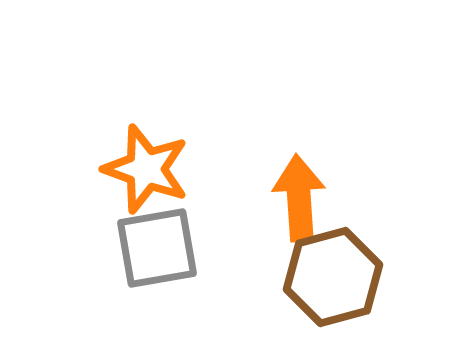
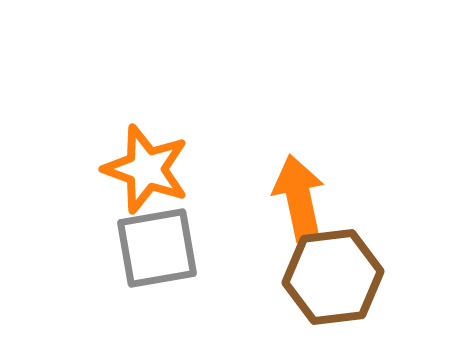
orange arrow: rotated 8 degrees counterclockwise
brown hexagon: rotated 8 degrees clockwise
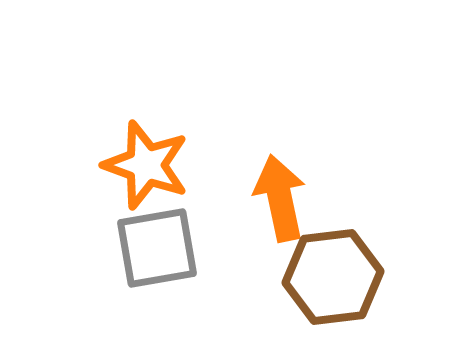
orange star: moved 4 px up
orange arrow: moved 19 px left
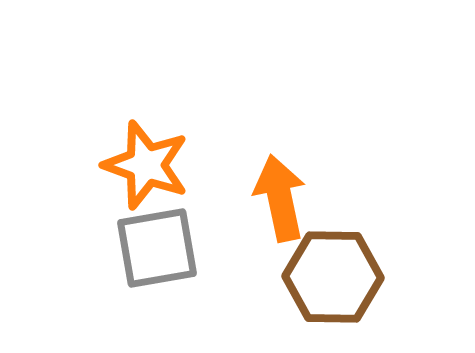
brown hexagon: rotated 8 degrees clockwise
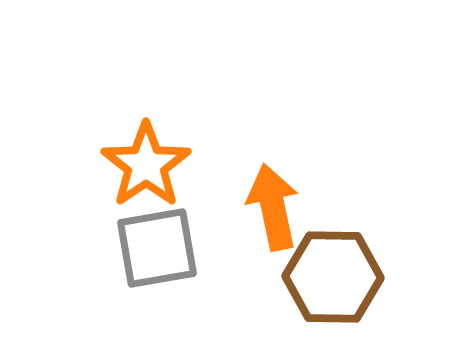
orange star: rotated 18 degrees clockwise
orange arrow: moved 7 px left, 9 px down
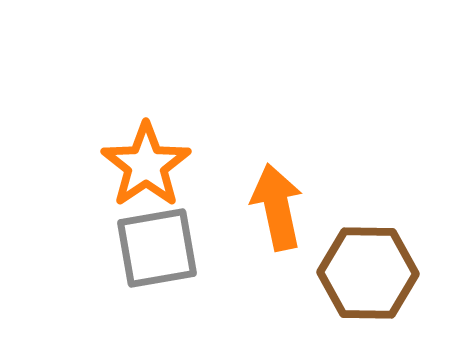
orange arrow: moved 4 px right
brown hexagon: moved 35 px right, 4 px up
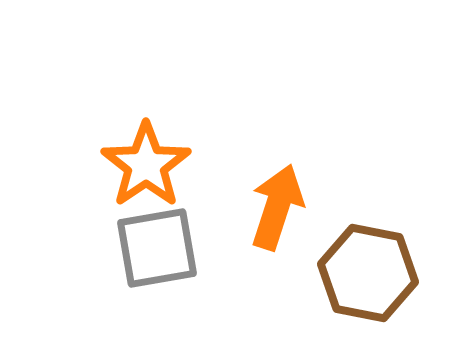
orange arrow: rotated 30 degrees clockwise
brown hexagon: rotated 10 degrees clockwise
